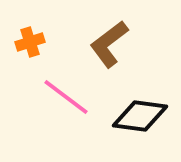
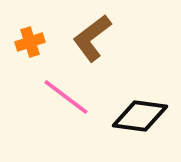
brown L-shape: moved 17 px left, 6 px up
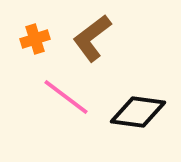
orange cross: moved 5 px right, 3 px up
black diamond: moved 2 px left, 4 px up
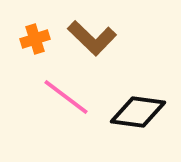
brown L-shape: rotated 99 degrees counterclockwise
